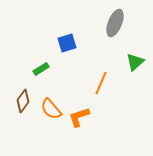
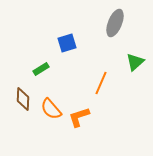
brown diamond: moved 2 px up; rotated 35 degrees counterclockwise
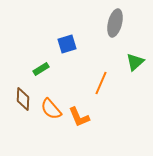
gray ellipse: rotated 8 degrees counterclockwise
blue square: moved 1 px down
orange L-shape: rotated 95 degrees counterclockwise
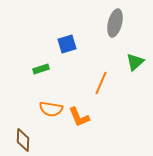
green rectangle: rotated 14 degrees clockwise
brown diamond: moved 41 px down
orange semicircle: rotated 40 degrees counterclockwise
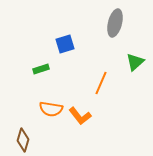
blue square: moved 2 px left
orange L-shape: moved 1 px right, 1 px up; rotated 15 degrees counterclockwise
brown diamond: rotated 15 degrees clockwise
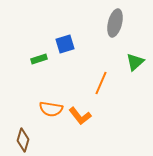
green rectangle: moved 2 px left, 10 px up
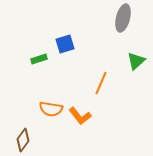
gray ellipse: moved 8 px right, 5 px up
green triangle: moved 1 px right, 1 px up
brown diamond: rotated 20 degrees clockwise
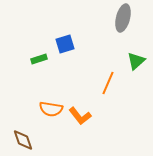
orange line: moved 7 px right
brown diamond: rotated 55 degrees counterclockwise
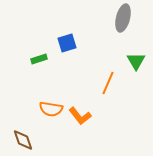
blue square: moved 2 px right, 1 px up
green triangle: rotated 18 degrees counterclockwise
